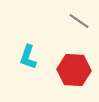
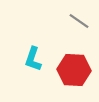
cyan L-shape: moved 5 px right, 2 px down
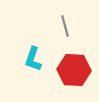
gray line: moved 14 px left, 5 px down; rotated 40 degrees clockwise
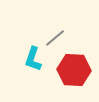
gray line: moved 10 px left, 12 px down; rotated 65 degrees clockwise
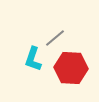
red hexagon: moved 3 px left, 2 px up
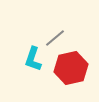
red hexagon: rotated 16 degrees counterclockwise
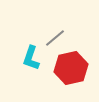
cyan L-shape: moved 2 px left, 1 px up
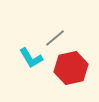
cyan L-shape: rotated 50 degrees counterclockwise
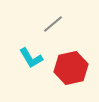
gray line: moved 2 px left, 14 px up
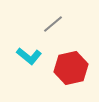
cyan L-shape: moved 2 px left, 2 px up; rotated 20 degrees counterclockwise
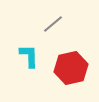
cyan L-shape: rotated 130 degrees counterclockwise
